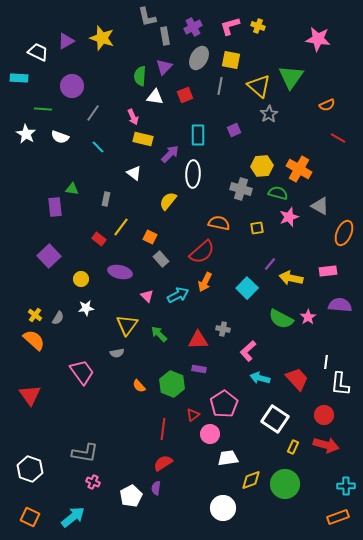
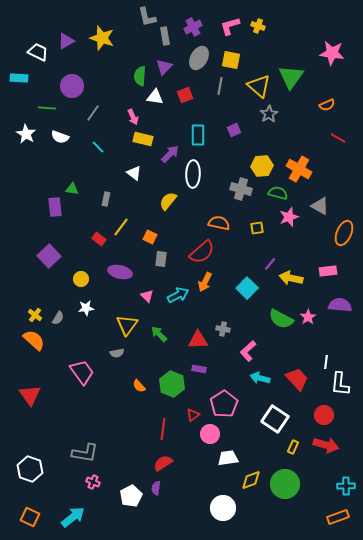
pink star at (318, 39): moved 14 px right, 14 px down
green line at (43, 109): moved 4 px right, 1 px up
gray rectangle at (161, 259): rotated 49 degrees clockwise
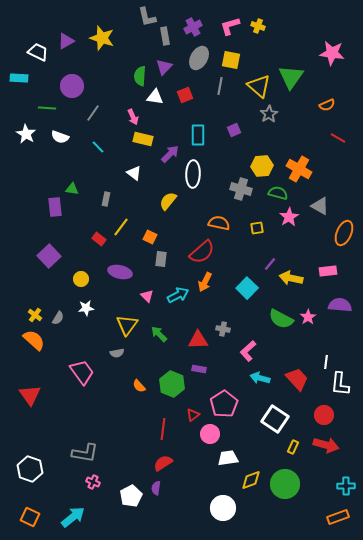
pink star at (289, 217): rotated 12 degrees counterclockwise
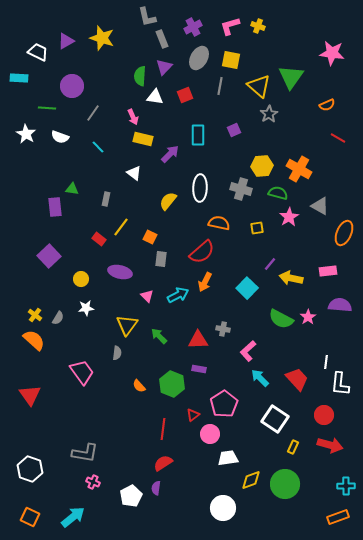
gray rectangle at (165, 36): moved 3 px left, 3 px down; rotated 12 degrees counterclockwise
white ellipse at (193, 174): moved 7 px right, 14 px down
green arrow at (159, 334): moved 2 px down
gray semicircle at (117, 353): rotated 72 degrees counterclockwise
cyan arrow at (260, 378): rotated 30 degrees clockwise
red arrow at (326, 445): moved 4 px right
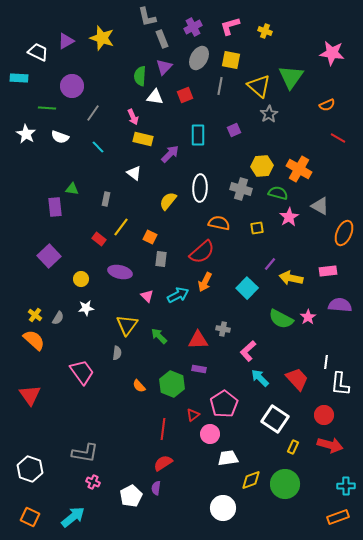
yellow cross at (258, 26): moved 7 px right, 5 px down
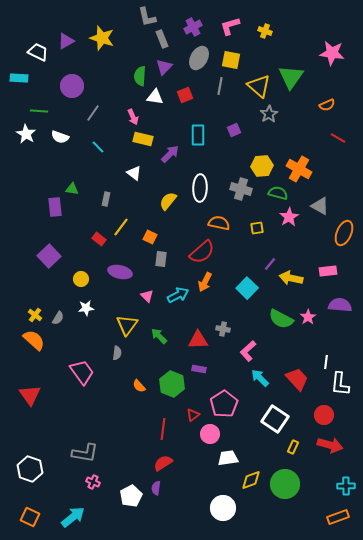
green line at (47, 108): moved 8 px left, 3 px down
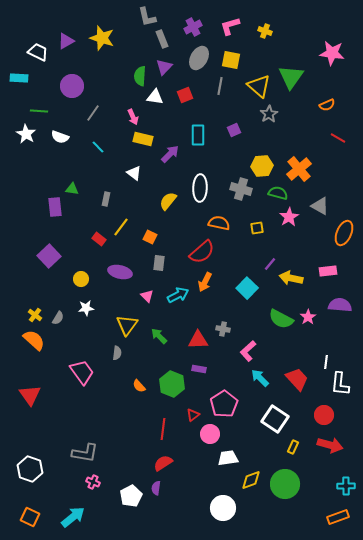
orange cross at (299, 169): rotated 20 degrees clockwise
gray rectangle at (161, 259): moved 2 px left, 4 px down
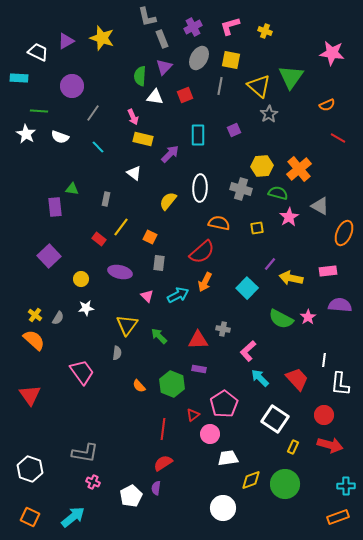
white line at (326, 362): moved 2 px left, 2 px up
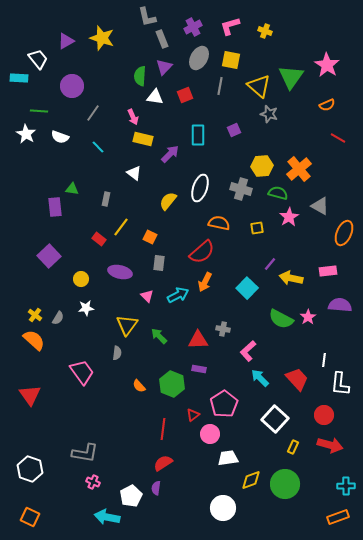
white trapezoid at (38, 52): moved 7 px down; rotated 25 degrees clockwise
pink star at (332, 53): moved 5 px left, 12 px down; rotated 25 degrees clockwise
gray star at (269, 114): rotated 24 degrees counterclockwise
white ellipse at (200, 188): rotated 16 degrees clockwise
white square at (275, 419): rotated 8 degrees clockwise
cyan arrow at (73, 517): moved 34 px right; rotated 130 degrees counterclockwise
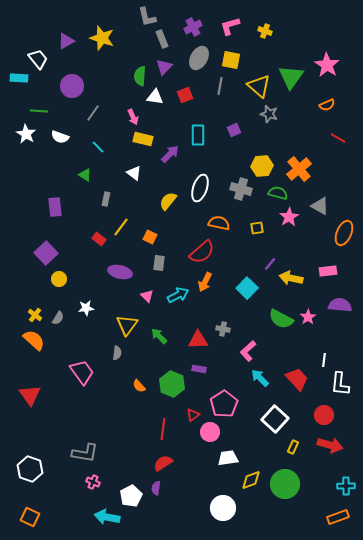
green triangle at (72, 189): moved 13 px right, 14 px up; rotated 24 degrees clockwise
purple square at (49, 256): moved 3 px left, 3 px up
yellow circle at (81, 279): moved 22 px left
pink circle at (210, 434): moved 2 px up
